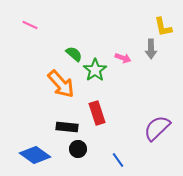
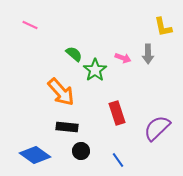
gray arrow: moved 3 px left, 5 px down
orange arrow: moved 8 px down
red rectangle: moved 20 px right
black circle: moved 3 px right, 2 px down
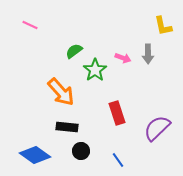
yellow L-shape: moved 1 px up
green semicircle: moved 3 px up; rotated 78 degrees counterclockwise
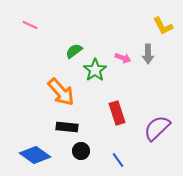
yellow L-shape: rotated 15 degrees counterclockwise
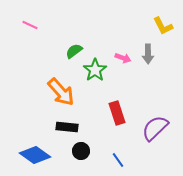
purple semicircle: moved 2 px left
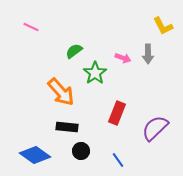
pink line: moved 1 px right, 2 px down
green star: moved 3 px down
red rectangle: rotated 40 degrees clockwise
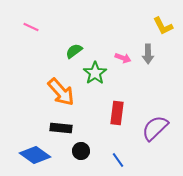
red rectangle: rotated 15 degrees counterclockwise
black rectangle: moved 6 px left, 1 px down
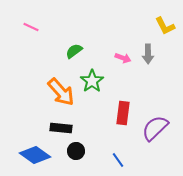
yellow L-shape: moved 2 px right
green star: moved 3 px left, 8 px down
red rectangle: moved 6 px right
black circle: moved 5 px left
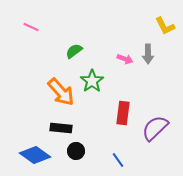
pink arrow: moved 2 px right, 1 px down
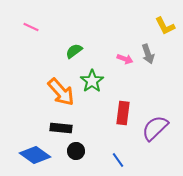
gray arrow: rotated 18 degrees counterclockwise
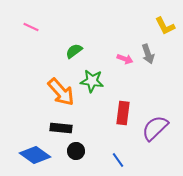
green star: rotated 30 degrees counterclockwise
